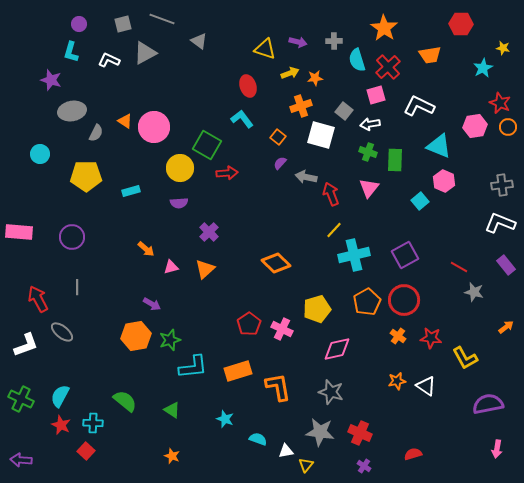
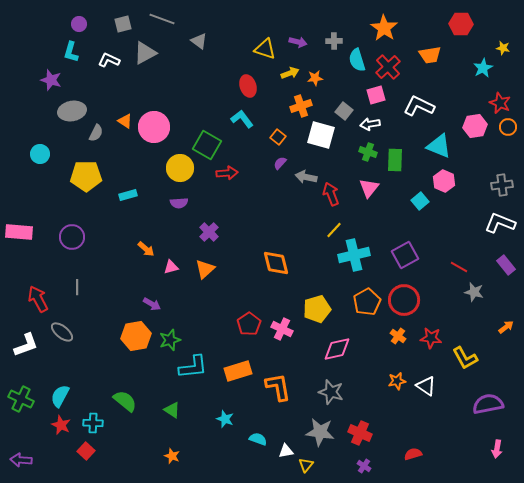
cyan rectangle at (131, 191): moved 3 px left, 4 px down
orange diamond at (276, 263): rotated 32 degrees clockwise
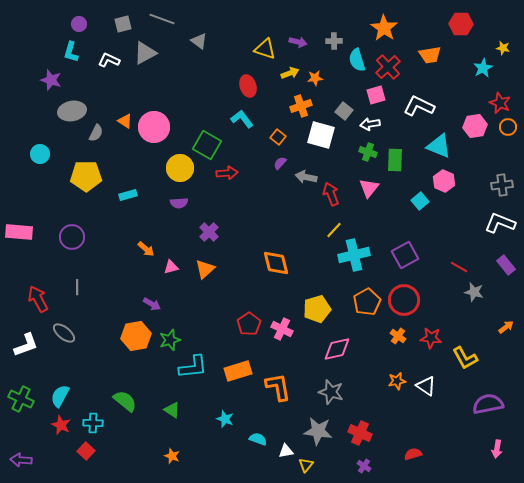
gray ellipse at (62, 332): moved 2 px right, 1 px down
gray star at (320, 432): moved 2 px left, 1 px up
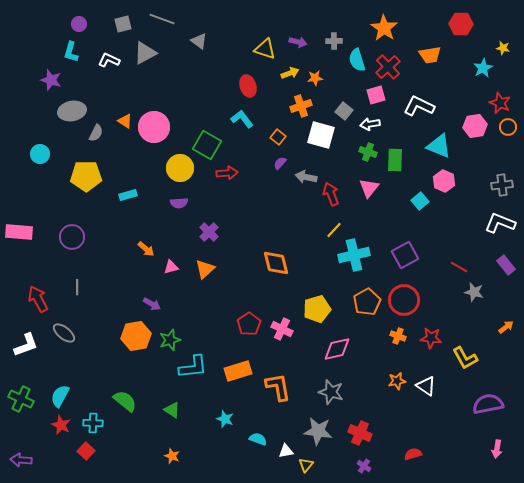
orange cross at (398, 336): rotated 14 degrees counterclockwise
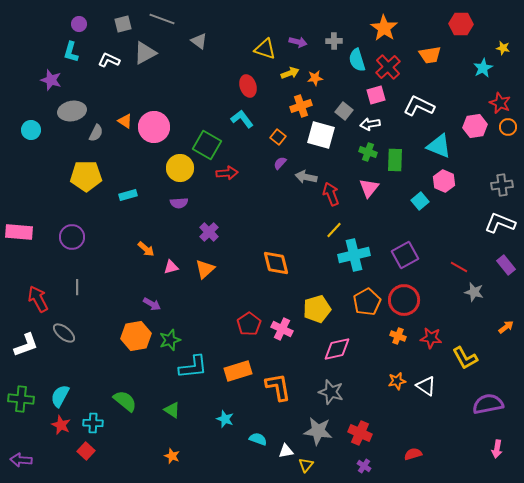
cyan circle at (40, 154): moved 9 px left, 24 px up
green cross at (21, 399): rotated 20 degrees counterclockwise
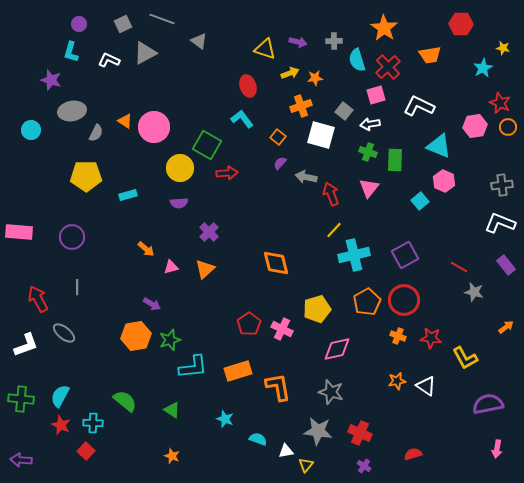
gray square at (123, 24): rotated 12 degrees counterclockwise
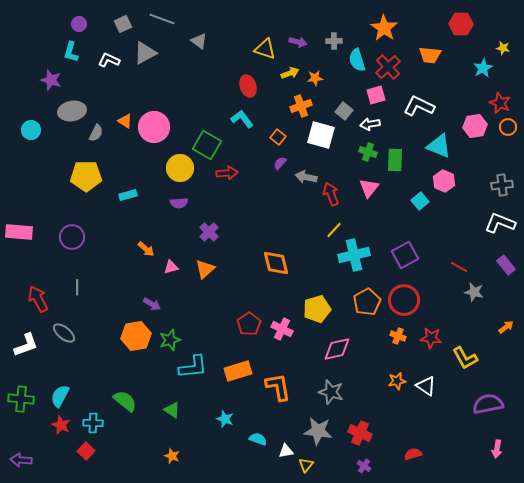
orange trapezoid at (430, 55): rotated 15 degrees clockwise
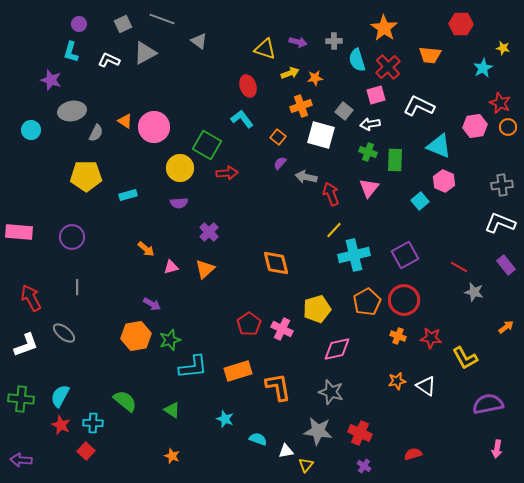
red arrow at (38, 299): moved 7 px left, 1 px up
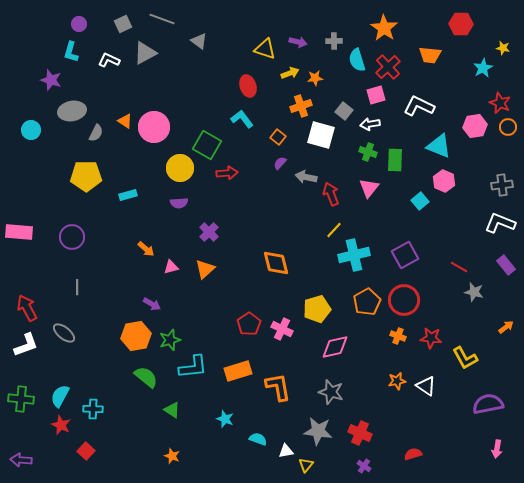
red arrow at (31, 298): moved 4 px left, 10 px down
pink diamond at (337, 349): moved 2 px left, 2 px up
green semicircle at (125, 401): moved 21 px right, 24 px up
cyan cross at (93, 423): moved 14 px up
